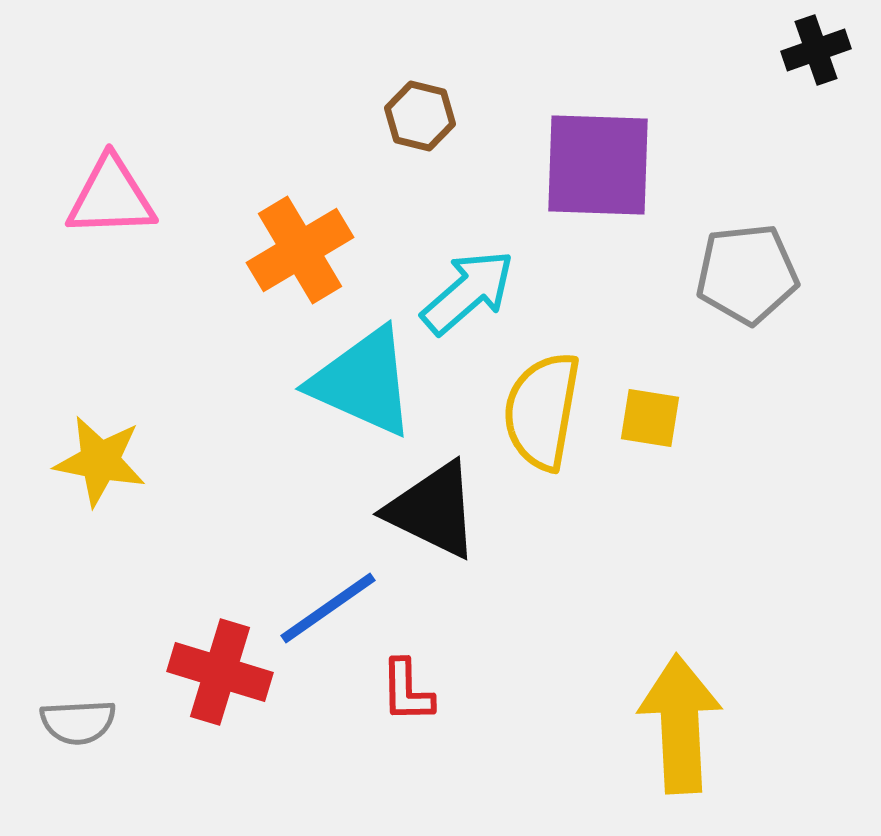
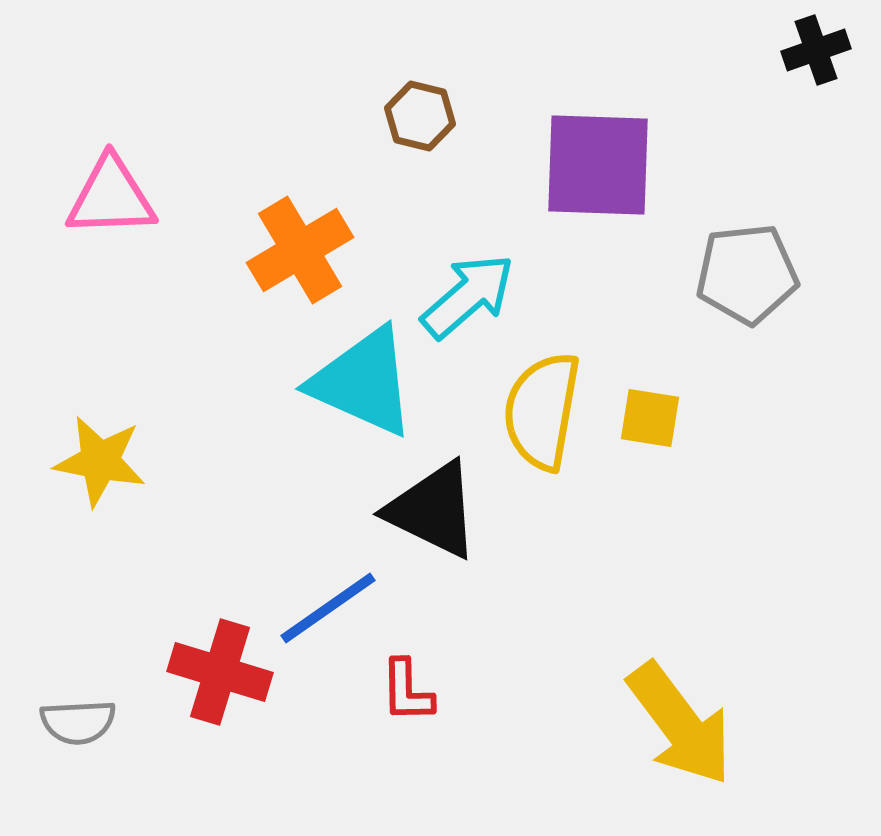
cyan arrow: moved 4 px down
yellow arrow: rotated 146 degrees clockwise
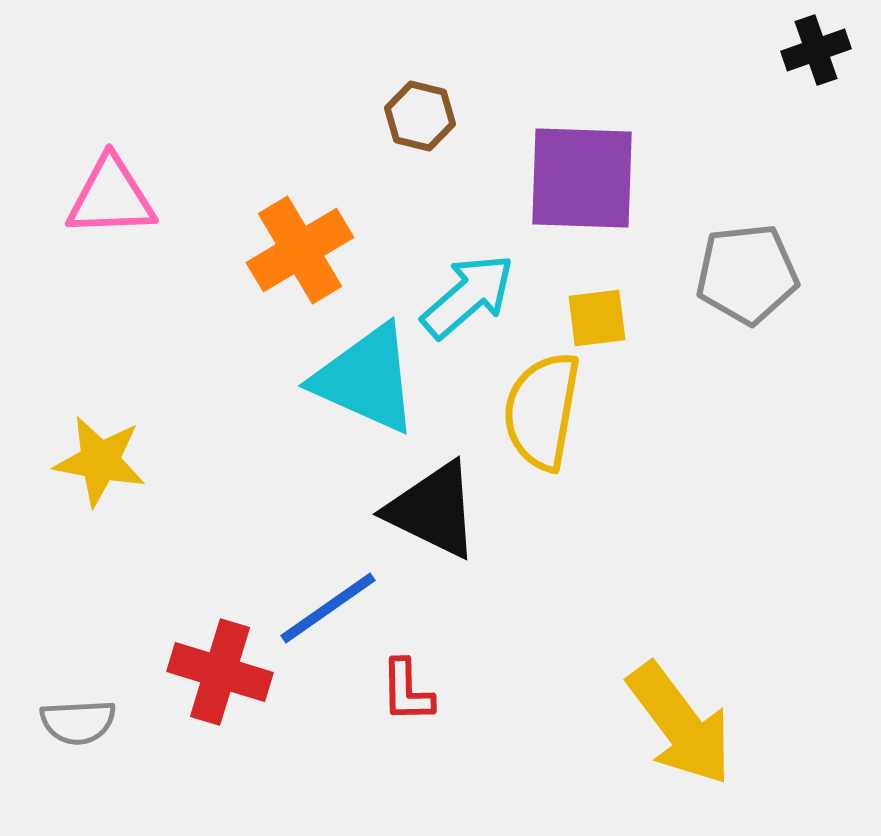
purple square: moved 16 px left, 13 px down
cyan triangle: moved 3 px right, 3 px up
yellow square: moved 53 px left, 100 px up; rotated 16 degrees counterclockwise
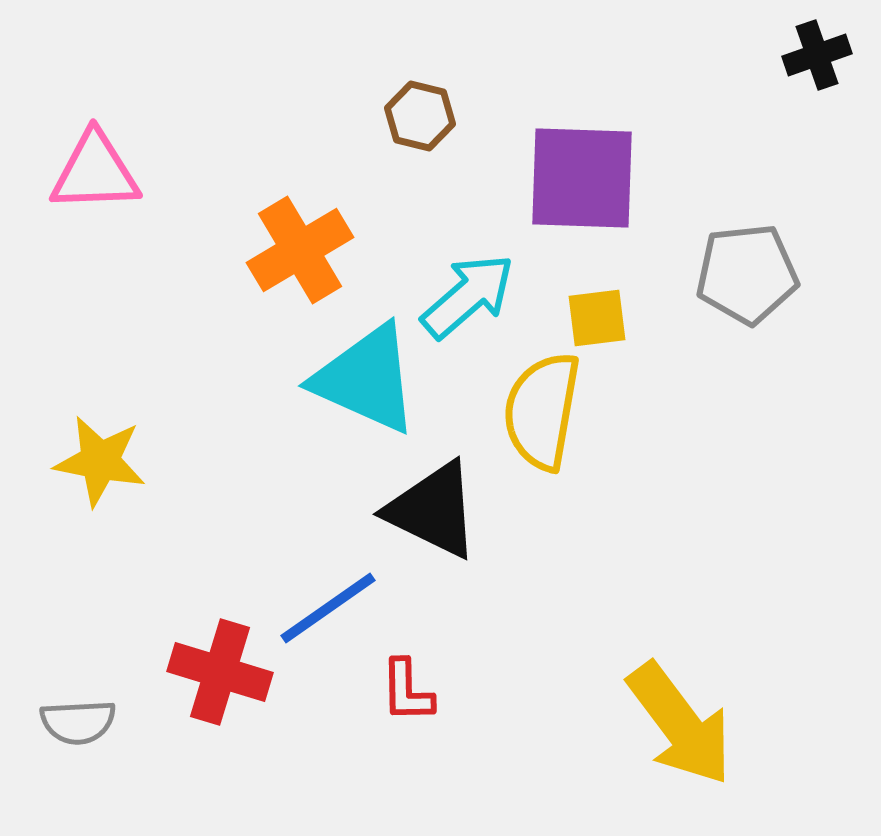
black cross: moved 1 px right, 5 px down
pink triangle: moved 16 px left, 25 px up
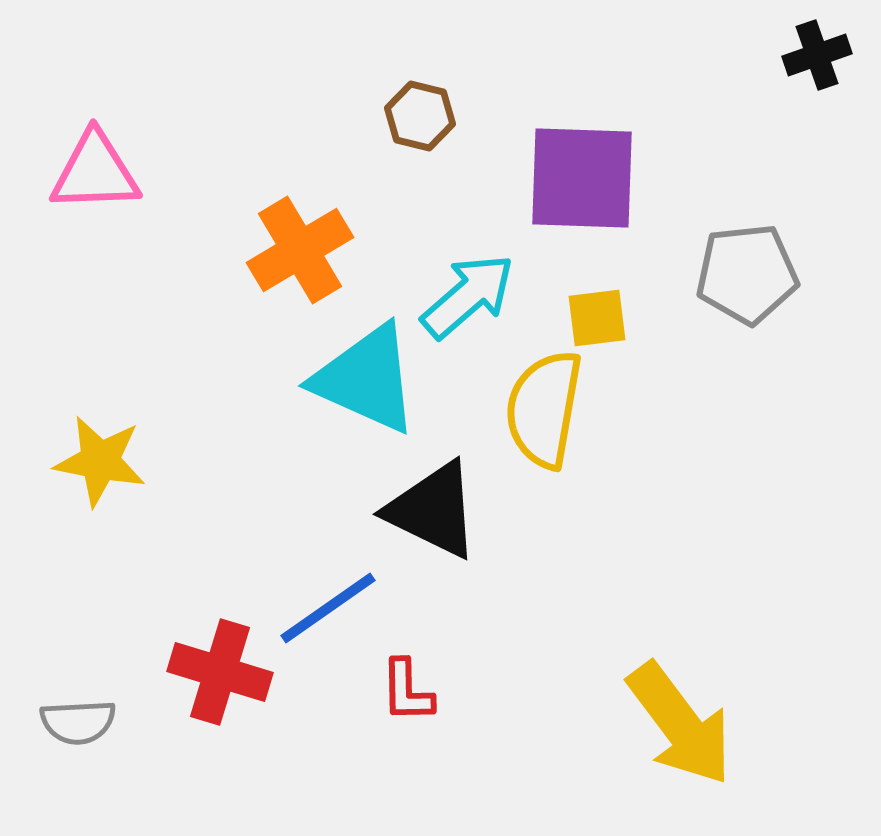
yellow semicircle: moved 2 px right, 2 px up
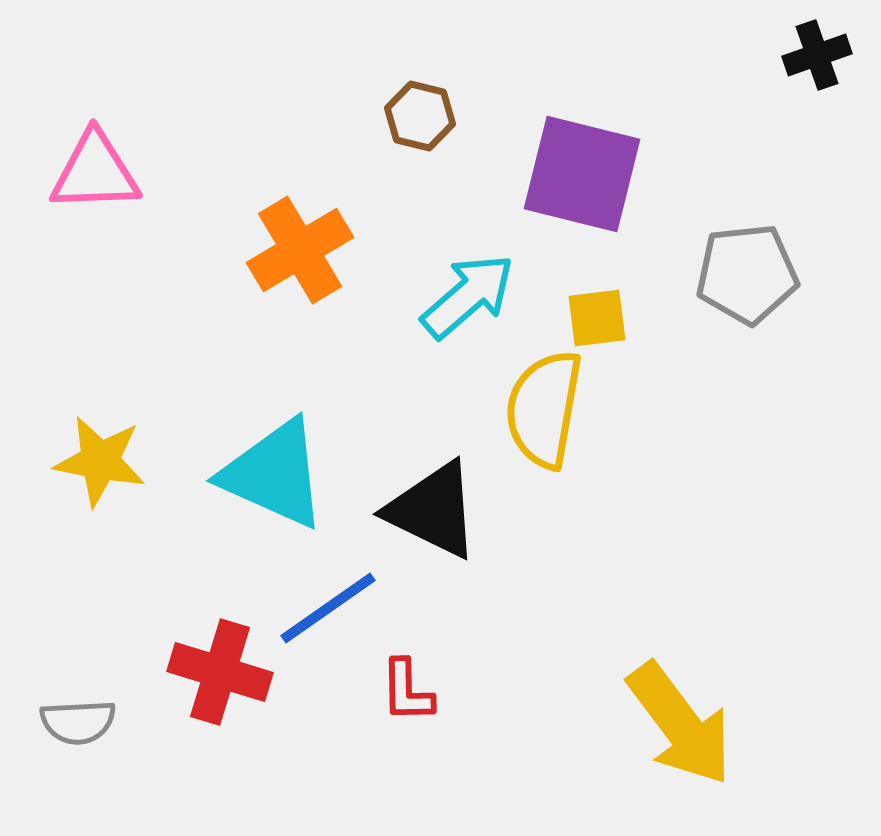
purple square: moved 4 px up; rotated 12 degrees clockwise
cyan triangle: moved 92 px left, 95 px down
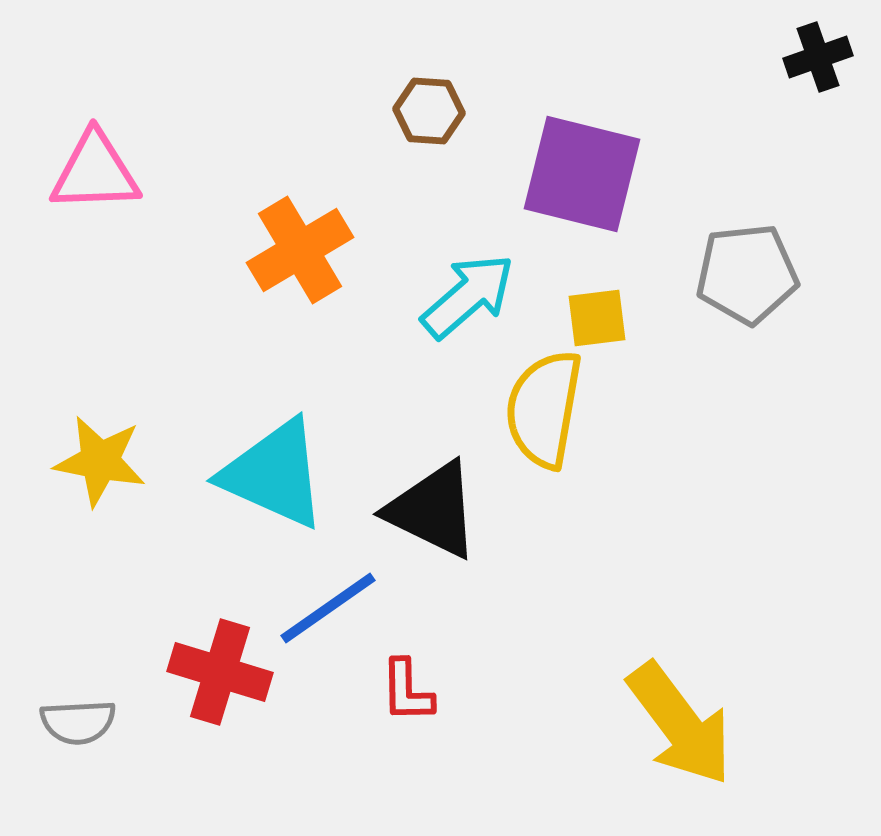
black cross: moved 1 px right, 2 px down
brown hexagon: moved 9 px right, 5 px up; rotated 10 degrees counterclockwise
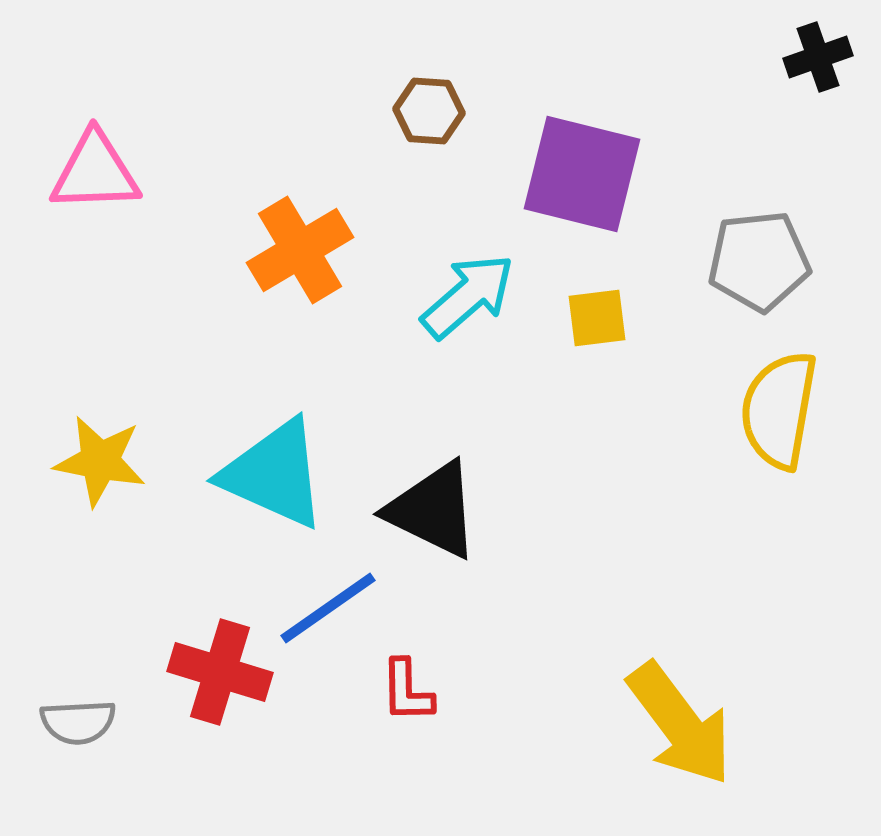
gray pentagon: moved 12 px right, 13 px up
yellow semicircle: moved 235 px right, 1 px down
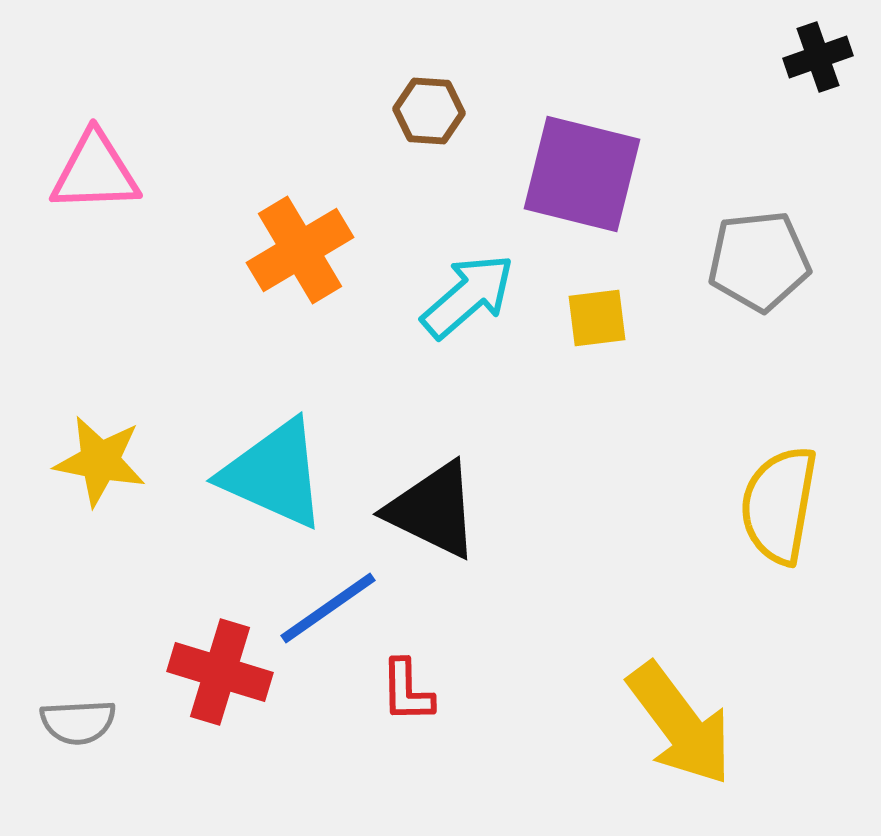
yellow semicircle: moved 95 px down
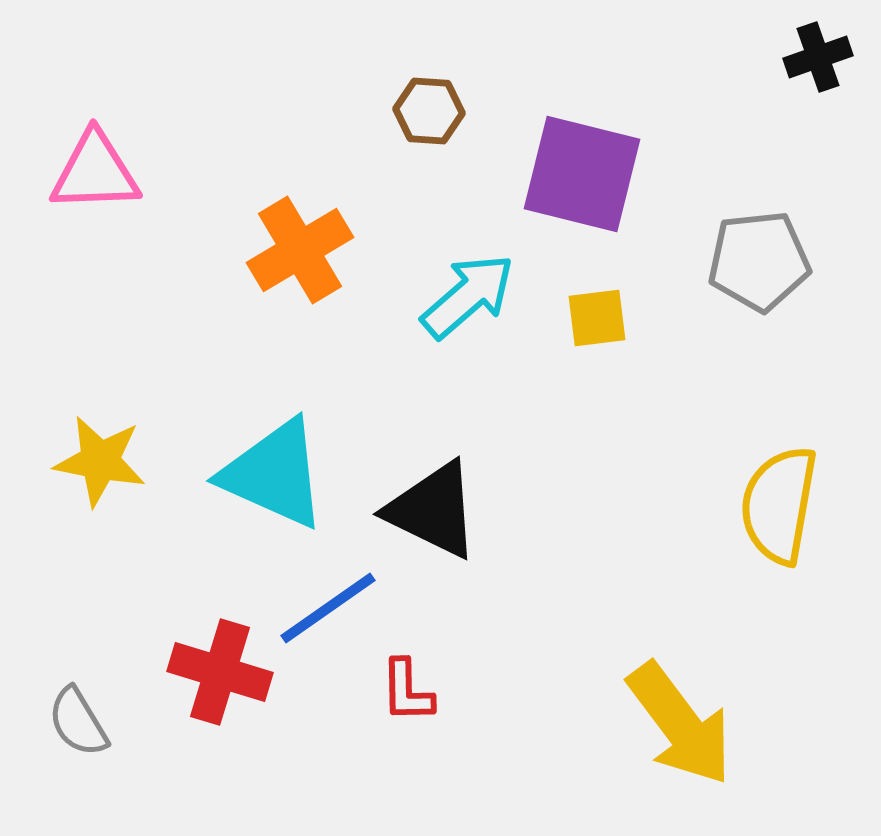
gray semicircle: rotated 62 degrees clockwise
